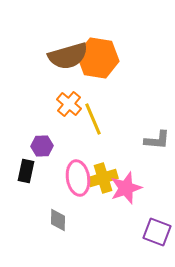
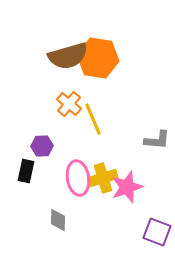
pink star: moved 1 px right, 1 px up
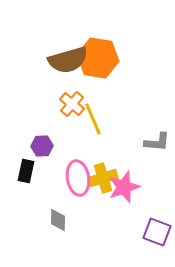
brown semicircle: moved 4 px down
orange cross: moved 3 px right
gray L-shape: moved 2 px down
pink star: moved 3 px left
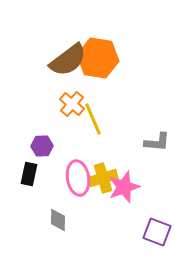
brown semicircle: rotated 21 degrees counterclockwise
black rectangle: moved 3 px right, 3 px down
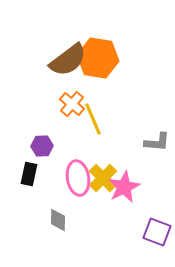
yellow cross: rotated 28 degrees counterclockwise
pink star: rotated 8 degrees counterclockwise
